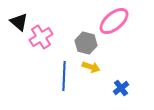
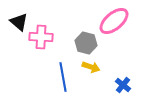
pink cross: rotated 35 degrees clockwise
blue line: moved 1 px left, 1 px down; rotated 12 degrees counterclockwise
blue cross: moved 2 px right, 3 px up; rotated 14 degrees counterclockwise
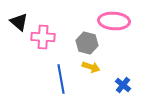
pink ellipse: rotated 44 degrees clockwise
pink cross: moved 2 px right
gray hexagon: moved 1 px right
blue line: moved 2 px left, 2 px down
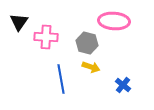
black triangle: rotated 24 degrees clockwise
pink cross: moved 3 px right
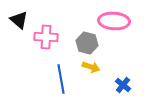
black triangle: moved 2 px up; rotated 24 degrees counterclockwise
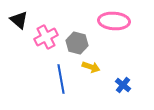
pink cross: rotated 30 degrees counterclockwise
gray hexagon: moved 10 px left
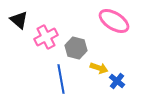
pink ellipse: rotated 28 degrees clockwise
gray hexagon: moved 1 px left, 5 px down
yellow arrow: moved 8 px right, 1 px down
blue cross: moved 6 px left, 4 px up
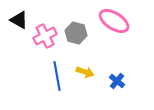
black triangle: rotated 12 degrees counterclockwise
pink cross: moved 1 px left, 1 px up
gray hexagon: moved 15 px up
yellow arrow: moved 14 px left, 4 px down
blue line: moved 4 px left, 3 px up
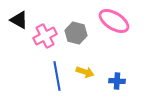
blue cross: rotated 35 degrees counterclockwise
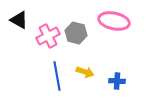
pink ellipse: rotated 20 degrees counterclockwise
pink cross: moved 3 px right
